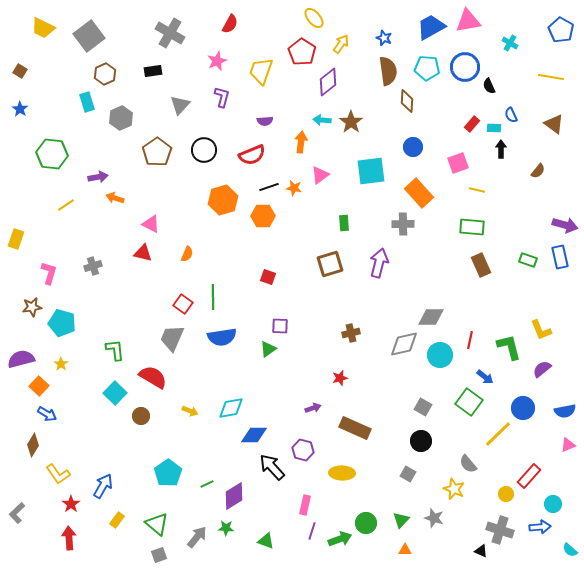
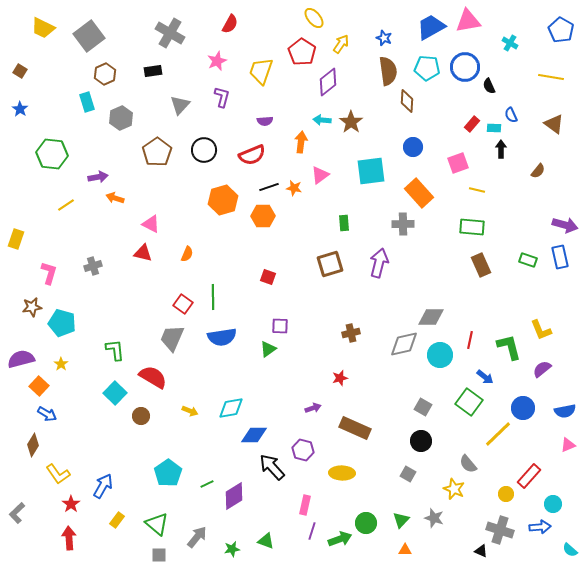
green star at (226, 528): moved 6 px right, 21 px down; rotated 14 degrees counterclockwise
gray square at (159, 555): rotated 21 degrees clockwise
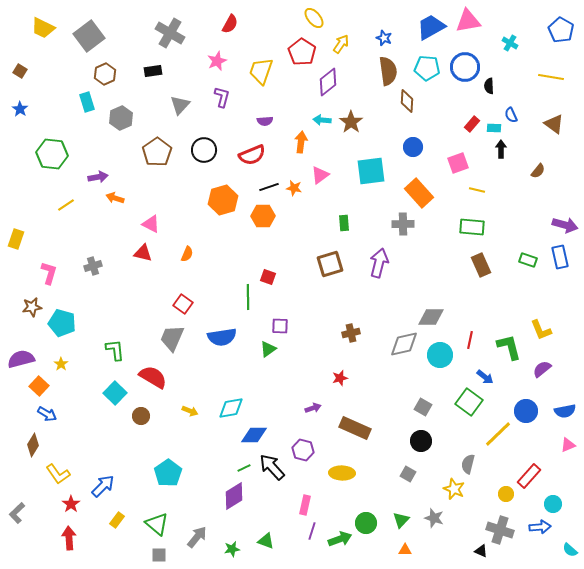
black semicircle at (489, 86): rotated 21 degrees clockwise
green line at (213, 297): moved 35 px right
blue circle at (523, 408): moved 3 px right, 3 px down
gray semicircle at (468, 464): rotated 54 degrees clockwise
green line at (207, 484): moved 37 px right, 16 px up
blue arrow at (103, 486): rotated 15 degrees clockwise
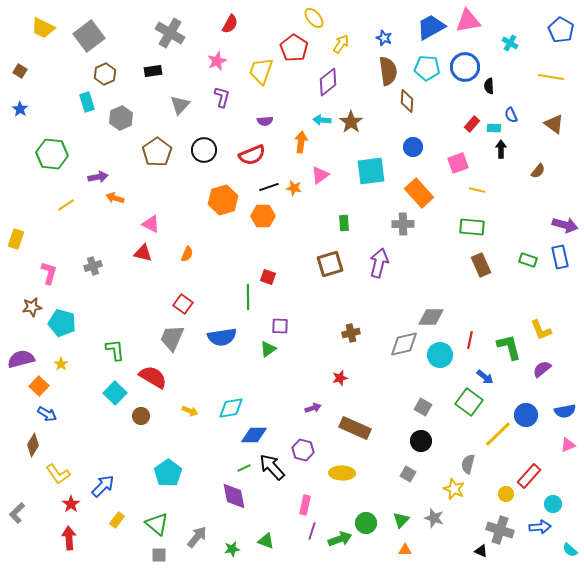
red pentagon at (302, 52): moved 8 px left, 4 px up
blue circle at (526, 411): moved 4 px down
purple diamond at (234, 496): rotated 68 degrees counterclockwise
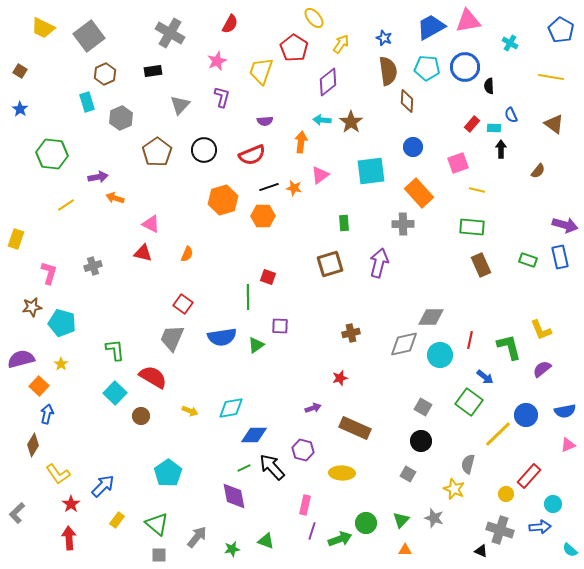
green triangle at (268, 349): moved 12 px left, 4 px up
blue arrow at (47, 414): rotated 108 degrees counterclockwise
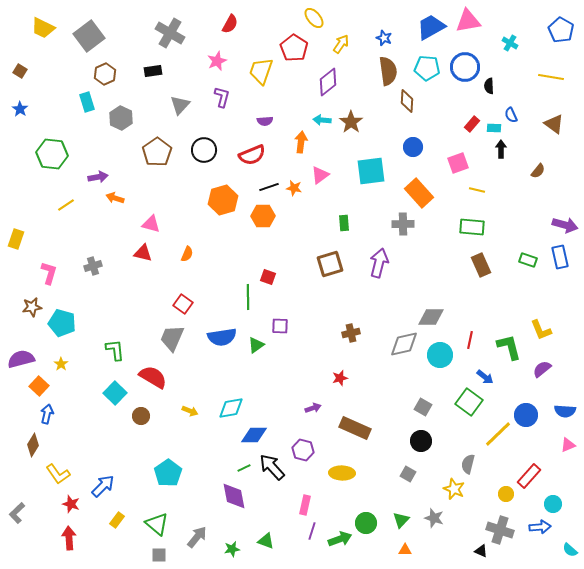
gray hexagon at (121, 118): rotated 10 degrees counterclockwise
pink triangle at (151, 224): rotated 12 degrees counterclockwise
blue semicircle at (565, 411): rotated 15 degrees clockwise
red star at (71, 504): rotated 18 degrees counterclockwise
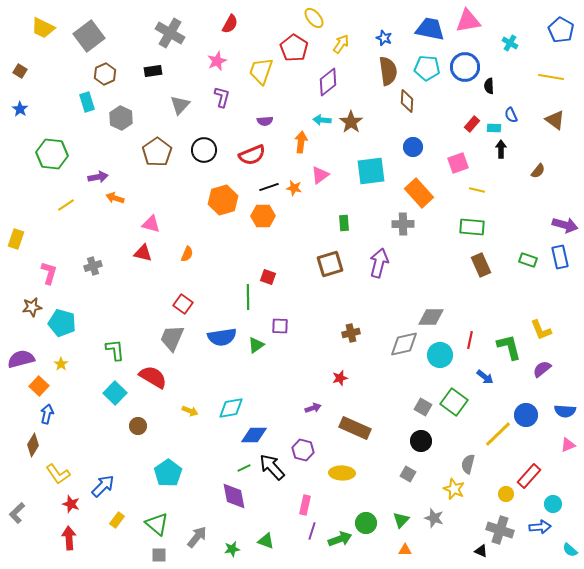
blue trapezoid at (431, 27): moved 1 px left, 2 px down; rotated 40 degrees clockwise
brown triangle at (554, 124): moved 1 px right, 4 px up
green square at (469, 402): moved 15 px left
brown circle at (141, 416): moved 3 px left, 10 px down
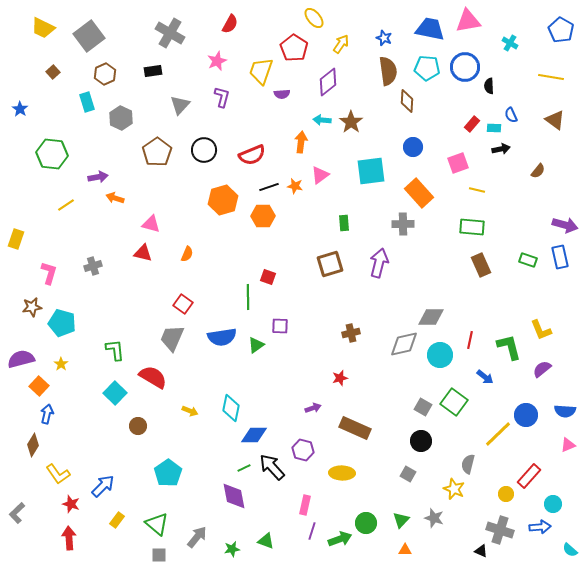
brown square at (20, 71): moved 33 px right, 1 px down; rotated 16 degrees clockwise
purple semicircle at (265, 121): moved 17 px right, 27 px up
black arrow at (501, 149): rotated 78 degrees clockwise
orange star at (294, 188): moved 1 px right, 2 px up
cyan diamond at (231, 408): rotated 68 degrees counterclockwise
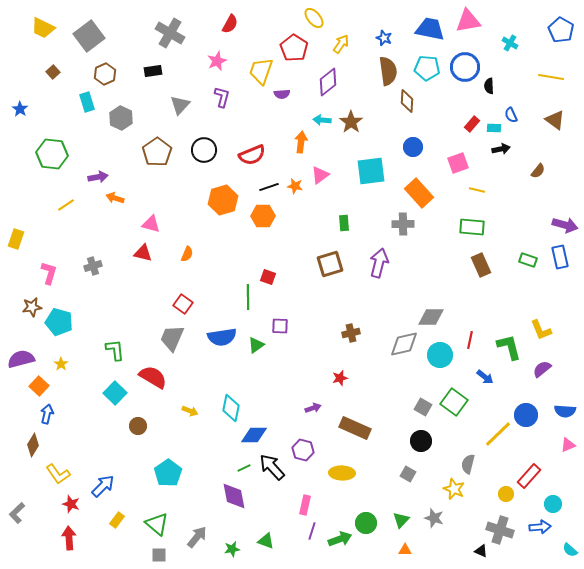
cyan pentagon at (62, 323): moved 3 px left, 1 px up
